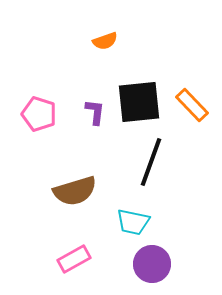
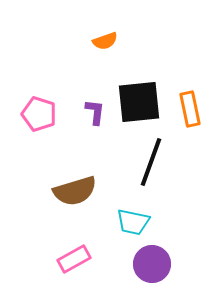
orange rectangle: moved 2 px left, 4 px down; rotated 32 degrees clockwise
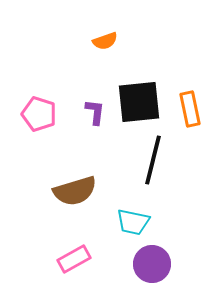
black line: moved 2 px right, 2 px up; rotated 6 degrees counterclockwise
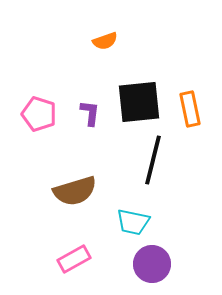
purple L-shape: moved 5 px left, 1 px down
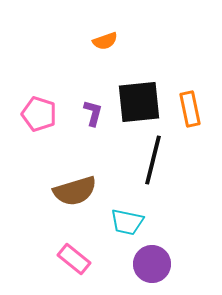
purple L-shape: moved 3 px right; rotated 8 degrees clockwise
cyan trapezoid: moved 6 px left
pink rectangle: rotated 68 degrees clockwise
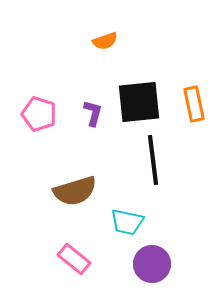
orange rectangle: moved 4 px right, 5 px up
black line: rotated 21 degrees counterclockwise
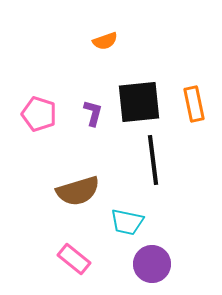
brown semicircle: moved 3 px right
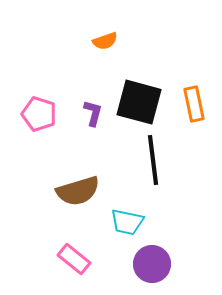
black square: rotated 21 degrees clockwise
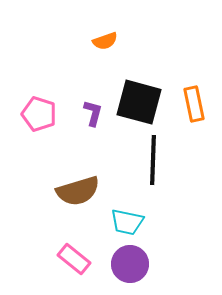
black line: rotated 9 degrees clockwise
purple circle: moved 22 px left
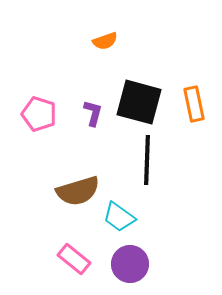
black line: moved 6 px left
cyan trapezoid: moved 8 px left, 5 px up; rotated 24 degrees clockwise
